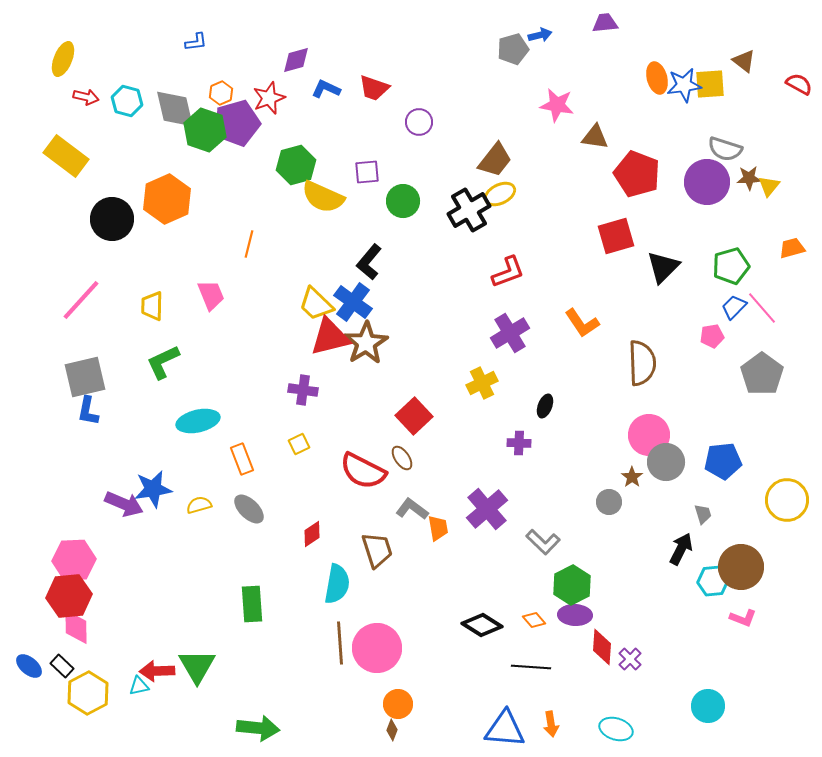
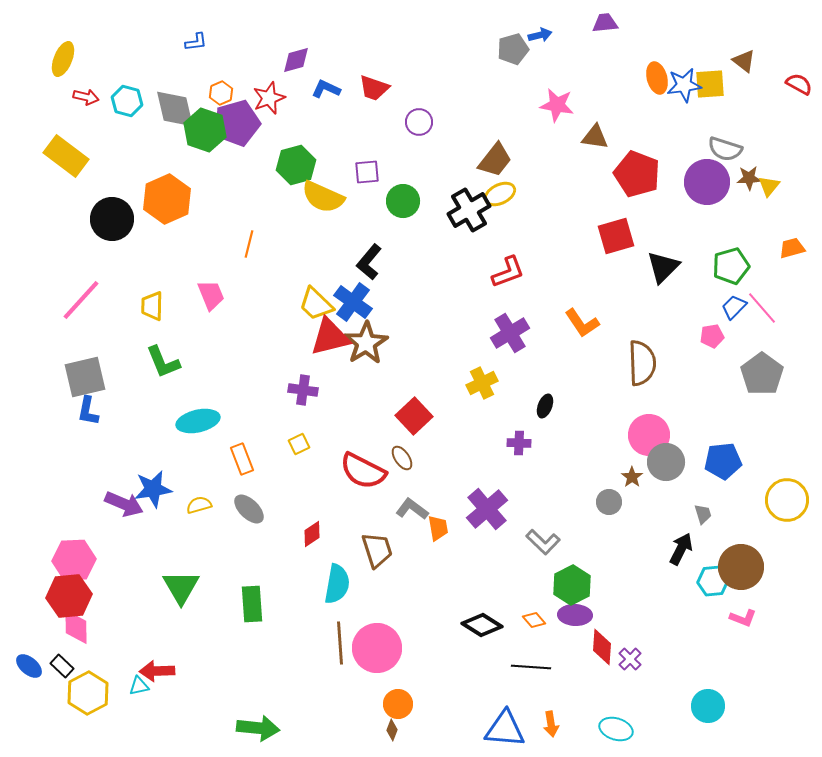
green L-shape at (163, 362): rotated 87 degrees counterclockwise
green triangle at (197, 666): moved 16 px left, 79 px up
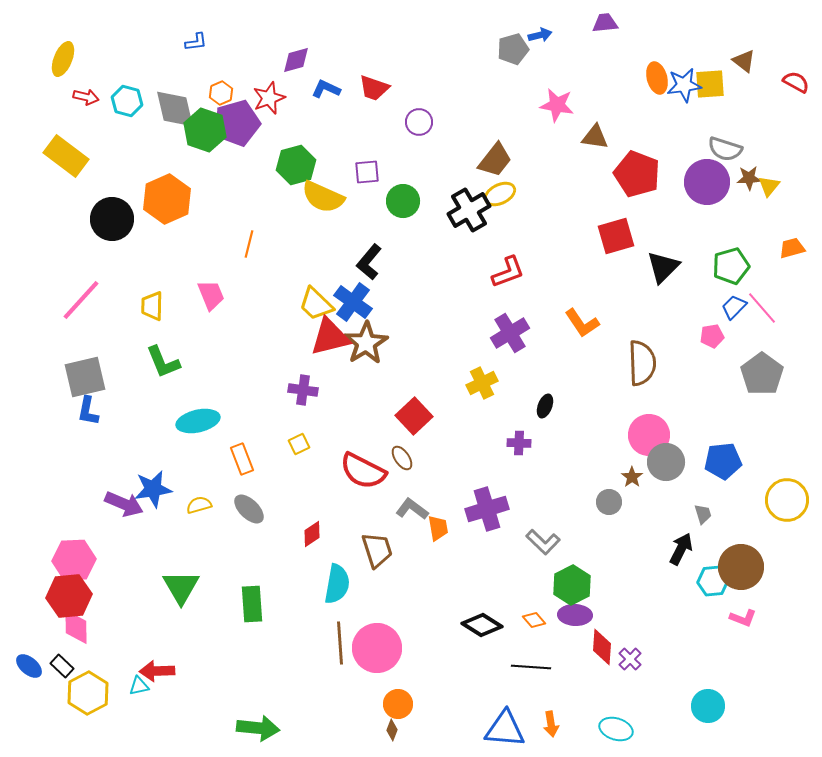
red semicircle at (799, 84): moved 3 px left, 2 px up
purple cross at (487, 509): rotated 24 degrees clockwise
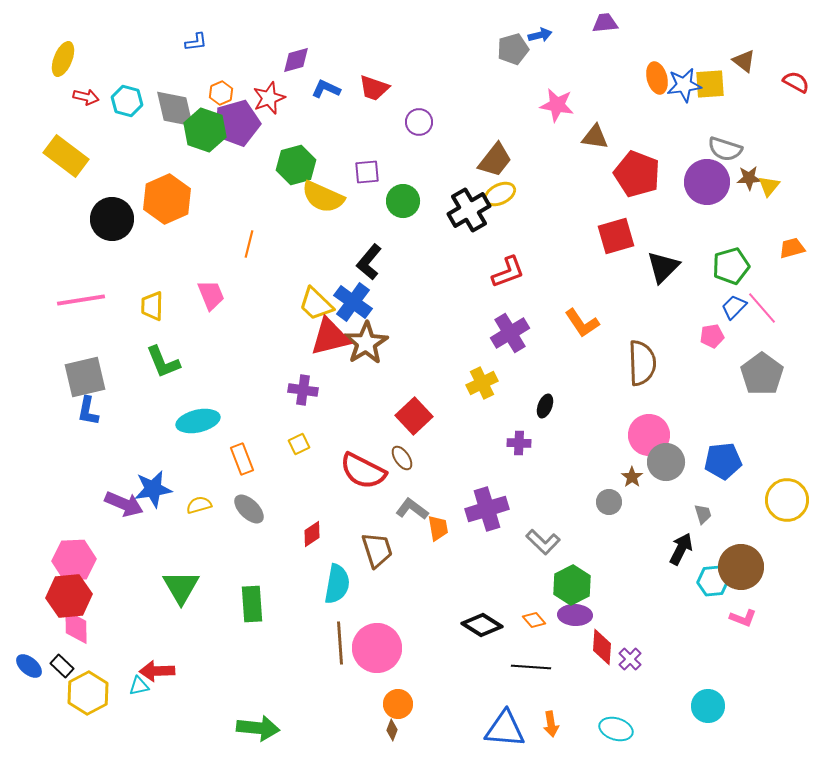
pink line at (81, 300): rotated 39 degrees clockwise
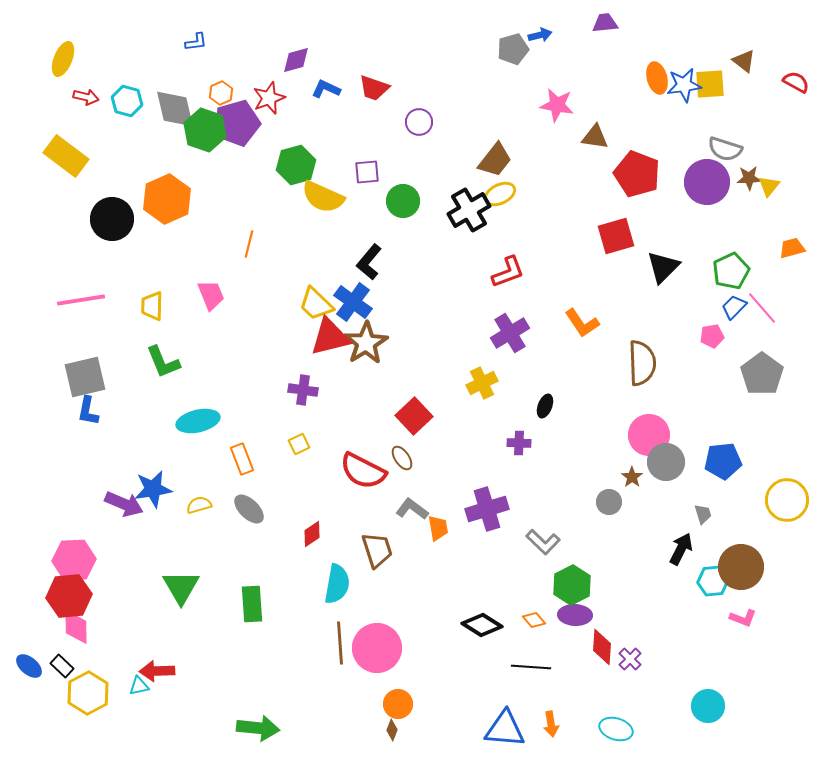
green pentagon at (731, 266): moved 5 px down; rotated 9 degrees counterclockwise
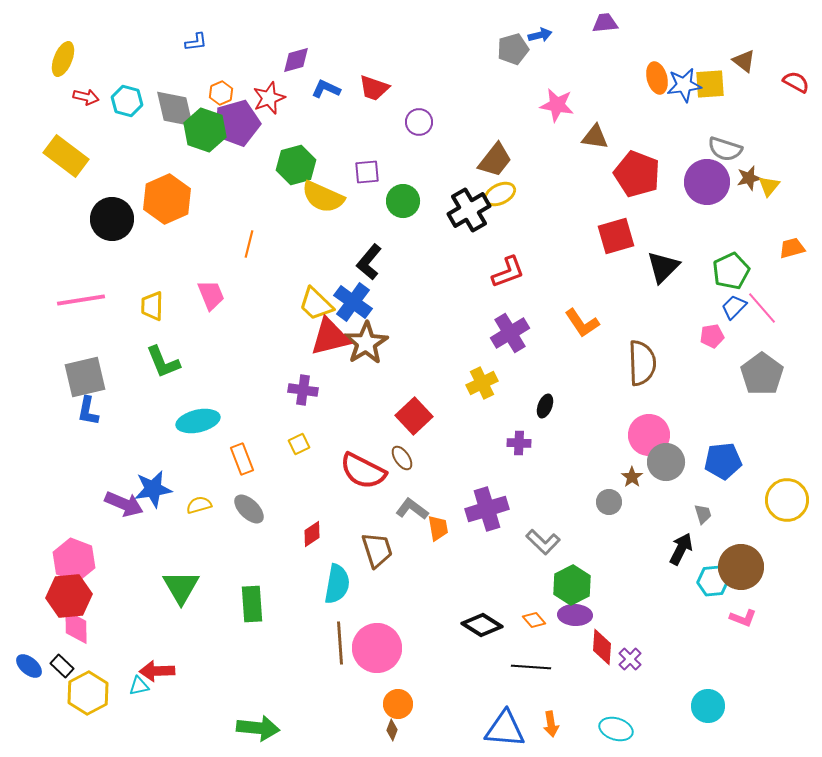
brown star at (749, 178): rotated 10 degrees counterclockwise
pink hexagon at (74, 560): rotated 24 degrees clockwise
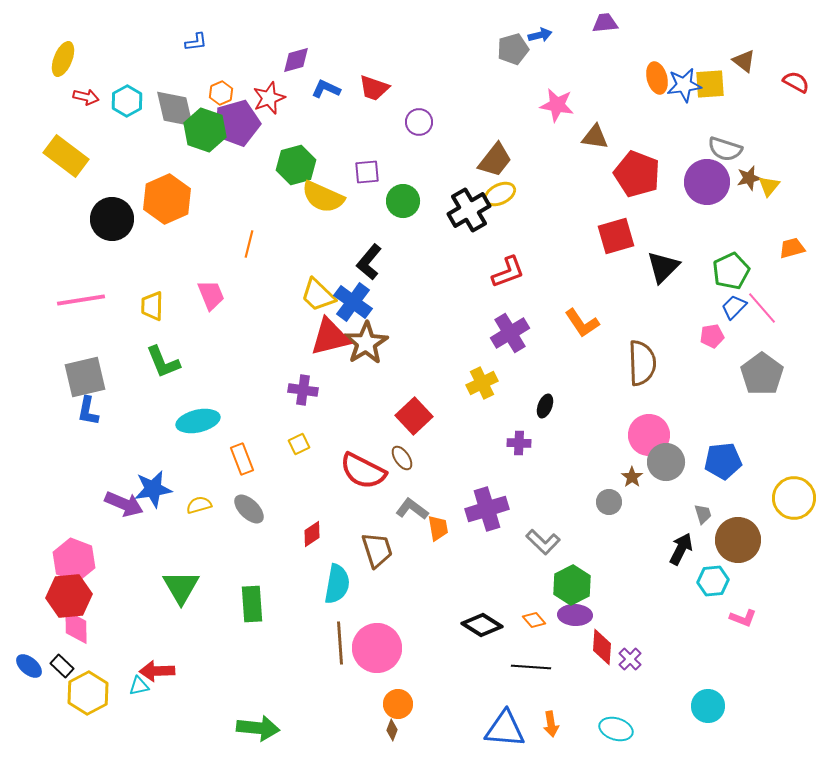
cyan hexagon at (127, 101): rotated 16 degrees clockwise
yellow trapezoid at (316, 304): moved 2 px right, 9 px up
yellow circle at (787, 500): moved 7 px right, 2 px up
brown circle at (741, 567): moved 3 px left, 27 px up
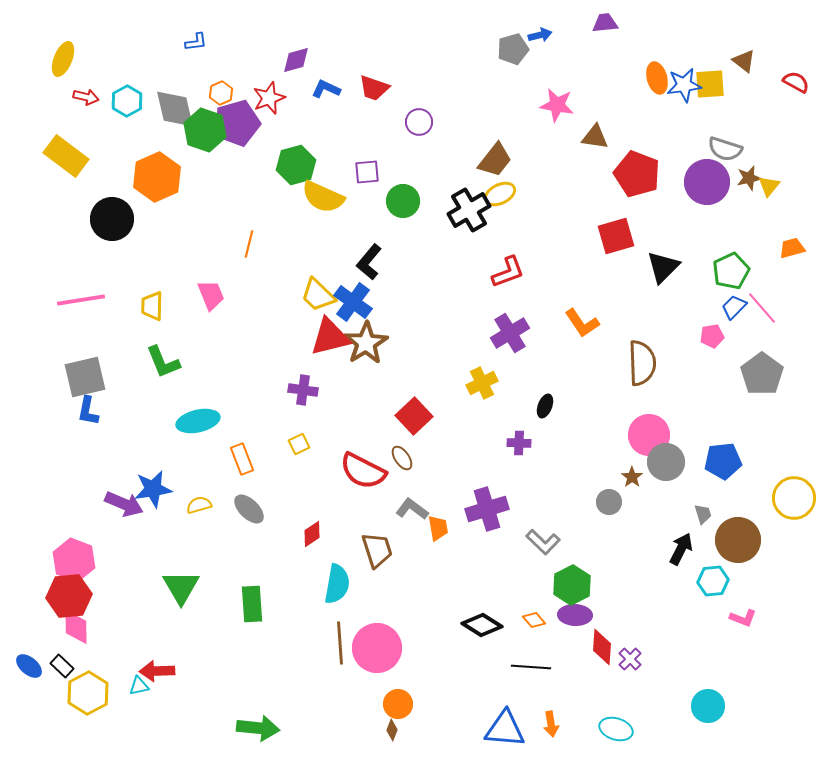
orange hexagon at (167, 199): moved 10 px left, 22 px up
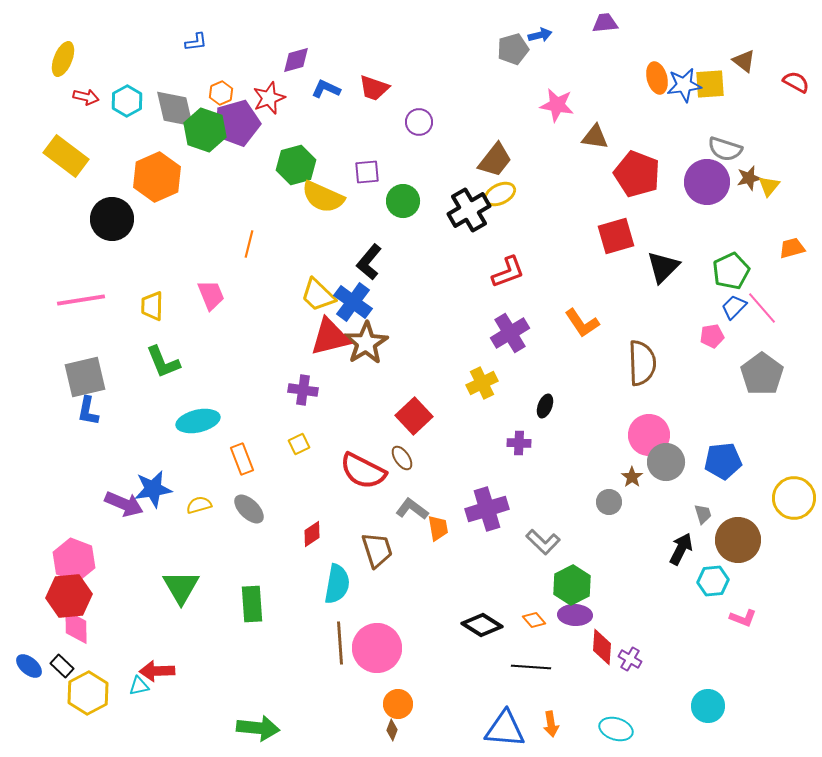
purple cross at (630, 659): rotated 15 degrees counterclockwise
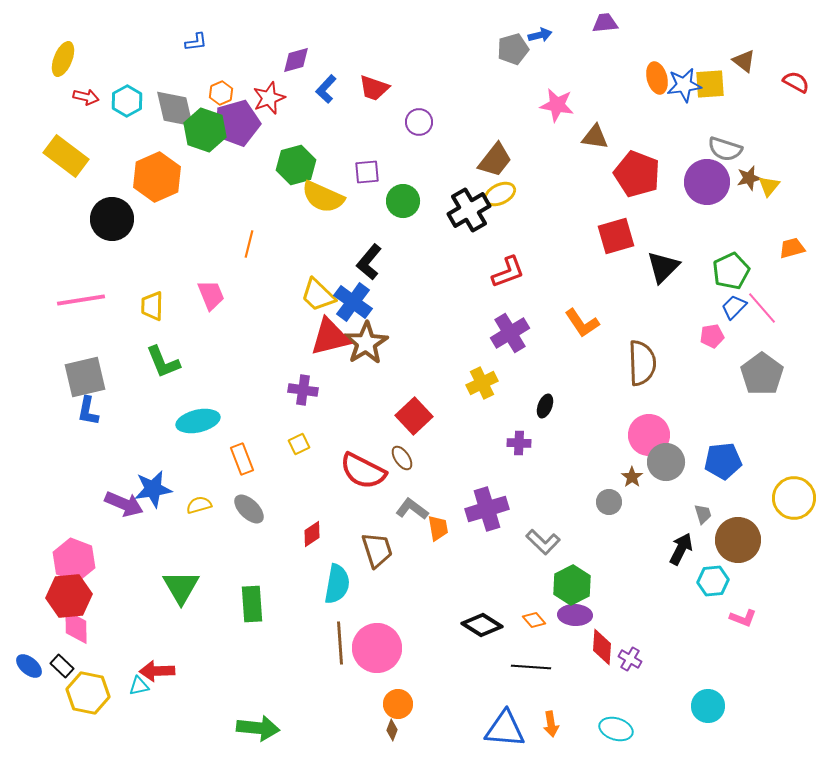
blue L-shape at (326, 89): rotated 72 degrees counterclockwise
yellow hexagon at (88, 693): rotated 21 degrees counterclockwise
